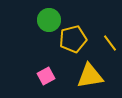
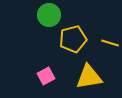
green circle: moved 5 px up
yellow line: rotated 36 degrees counterclockwise
yellow triangle: moved 1 px left, 1 px down
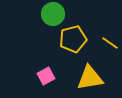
green circle: moved 4 px right, 1 px up
yellow line: rotated 18 degrees clockwise
yellow triangle: moved 1 px right, 1 px down
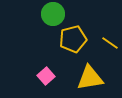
pink square: rotated 12 degrees counterclockwise
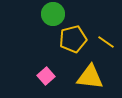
yellow line: moved 4 px left, 1 px up
yellow triangle: moved 1 px up; rotated 16 degrees clockwise
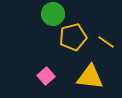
yellow pentagon: moved 2 px up
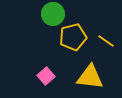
yellow line: moved 1 px up
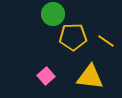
yellow pentagon: rotated 12 degrees clockwise
